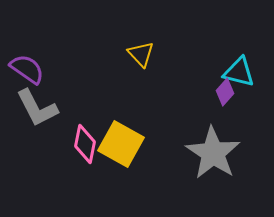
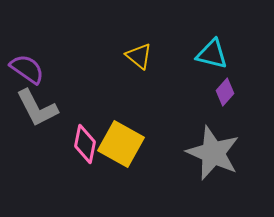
yellow triangle: moved 2 px left, 2 px down; rotated 8 degrees counterclockwise
cyan triangle: moved 27 px left, 18 px up
gray star: rotated 10 degrees counterclockwise
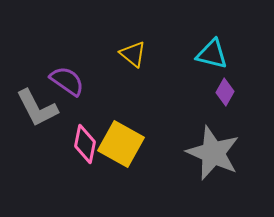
yellow triangle: moved 6 px left, 2 px up
purple semicircle: moved 40 px right, 12 px down
purple diamond: rotated 12 degrees counterclockwise
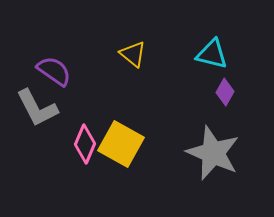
purple semicircle: moved 13 px left, 10 px up
pink diamond: rotated 12 degrees clockwise
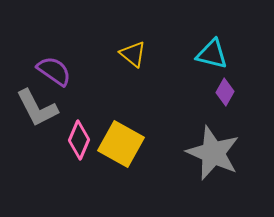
pink diamond: moved 6 px left, 4 px up
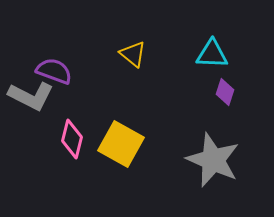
cyan triangle: rotated 12 degrees counterclockwise
purple semicircle: rotated 15 degrees counterclockwise
purple diamond: rotated 12 degrees counterclockwise
gray L-shape: moved 6 px left, 12 px up; rotated 36 degrees counterclockwise
pink diamond: moved 7 px left, 1 px up; rotated 9 degrees counterclockwise
gray star: moved 7 px down
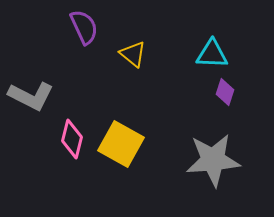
purple semicircle: moved 30 px right, 44 px up; rotated 45 degrees clockwise
gray star: rotated 28 degrees counterclockwise
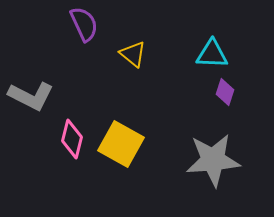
purple semicircle: moved 3 px up
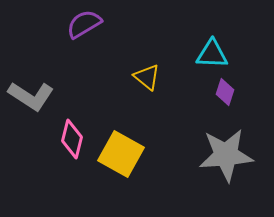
purple semicircle: rotated 96 degrees counterclockwise
yellow triangle: moved 14 px right, 23 px down
gray L-shape: rotated 6 degrees clockwise
yellow square: moved 10 px down
gray star: moved 13 px right, 5 px up
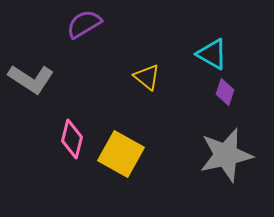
cyan triangle: rotated 28 degrees clockwise
gray L-shape: moved 17 px up
gray star: rotated 8 degrees counterclockwise
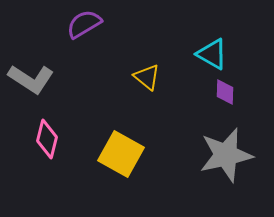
purple diamond: rotated 16 degrees counterclockwise
pink diamond: moved 25 px left
